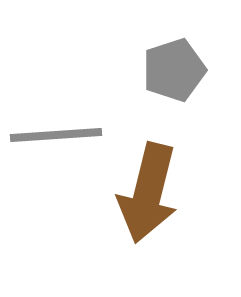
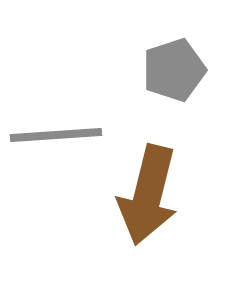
brown arrow: moved 2 px down
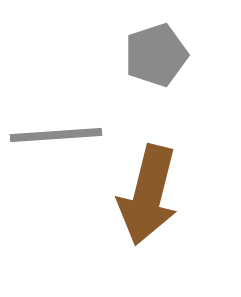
gray pentagon: moved 18 px left, 15 px up
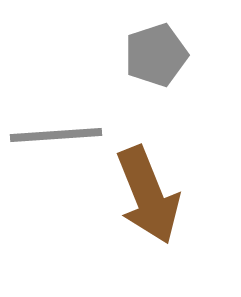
brown arrow: rotated 36 degrees counterclockwise
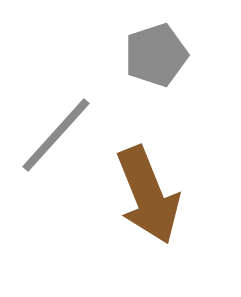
gray line: rotated 44 degrees counterclockwise
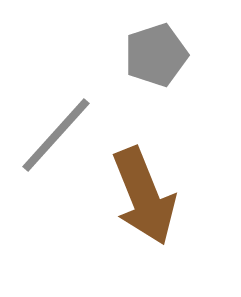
brown arrow: moved 4 px left, 1 px down
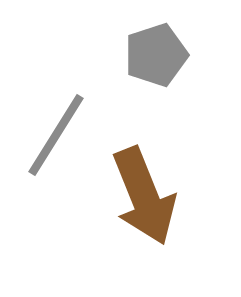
gray line: rotated 10 degrees counterclockwise
